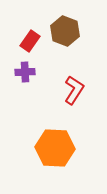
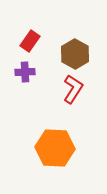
brown hexagon: moved 10 px right, 23 px down; rotated 8 degrees clockwise
red L-shape: moved 1 px left, 1 px up
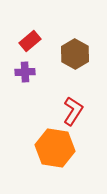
red rectangle: rotated 15 degrees clockwise
red L-shape: moved 22 px down
orange hexagon: rotated 6 degrees clockwise
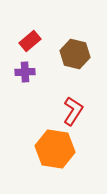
brown hexagon: rotated 16 degrees counterclockwise
orange hexagon: moved 1 px down
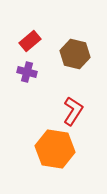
purple cross: moved 2 px right; rotated 18 degrees clockwise
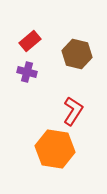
brown hexagon: moved 2 px right
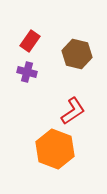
red rectangle: rotated 15 degrees counterclockwise
red L-shape: rotated 24 degrees clockwise
orange hexagon: rotated 12 degrees clockwise
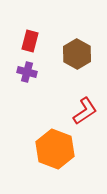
red rectangle: rotated 20 degrees counterclockwise
brown hexagon: rotated 16 degrees clockwise
red L-shape: moved 12 px right
